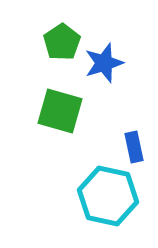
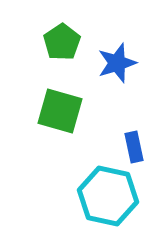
blue star: moved 13 px right
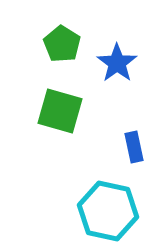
green pentagon: moved 2 px down; rotated 6 degrees counterclockwise
blue star: rotated 18 degrees counterclockwise
cyan hexagon: moved 15 px down
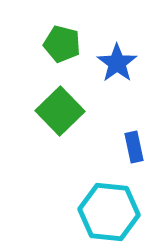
green pentagon: rotated 18 degrees counterclockwise
green square: rotated 30 degrees clockwise
cyan hexagon: moved 1 px right, 1 px down; rotated 6 degrees counterclockwise
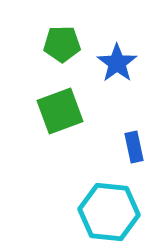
green pentagon: rotated 15 degrees counterclockwise
green square: rotated 24 degrees clockwise
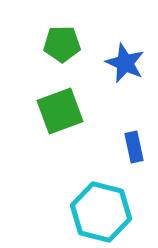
blue star: moved 8 px right; rotated 12 degrees counterclockwise
cyan hexagon: moved 8 px left; rotated 8 degrees clockwise
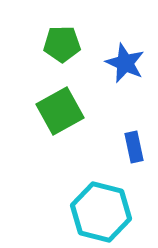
green square: rotated 9 degrees counterclockwise
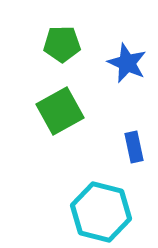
blue star: moved 2 px right
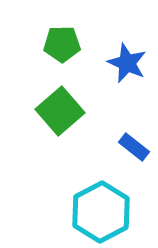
green square: rotated 12 degrees counterclockwise
blue rectangle: rotated 40 degrees counterclockwise
cyan hexagon: rotated 18 degrees clockwise
